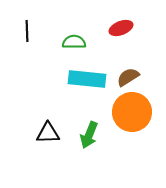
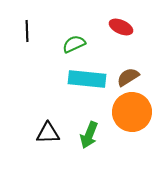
red ellipse: moved 1 px up; rotated 45 degrees clockwise
green semicircle: moved 2 px down; rotated 25 degrees counterclockwise
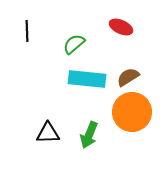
green semicircle: rotated 15 degrees counterclockwise
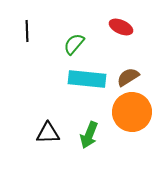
green semicircle: rotated 10 degrees counterclockwise
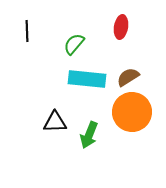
red ellipse: rotated 75 degrees clockwise
black triangle: moved 7 px right, 11 px up
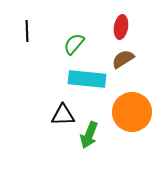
brown semicircle: moved 5 px left, 18 px up
black triangle: moved 8 px right, 7 px up
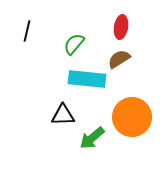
black line: rotated 15 degrees clockwise
brown semicircle: moved 4 px left
orange circle: moved 5 px down
green arrow: moved 3 px right, 3 px down; rotated 28 degrees clockwise
